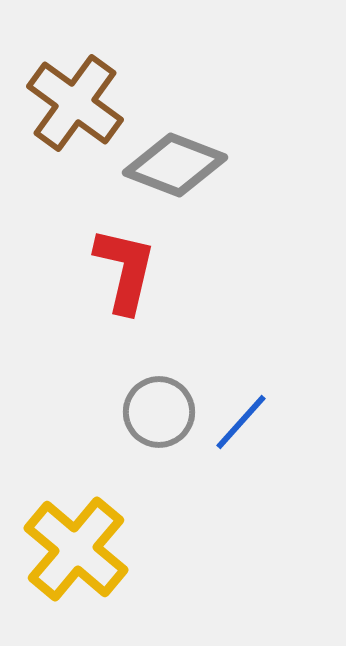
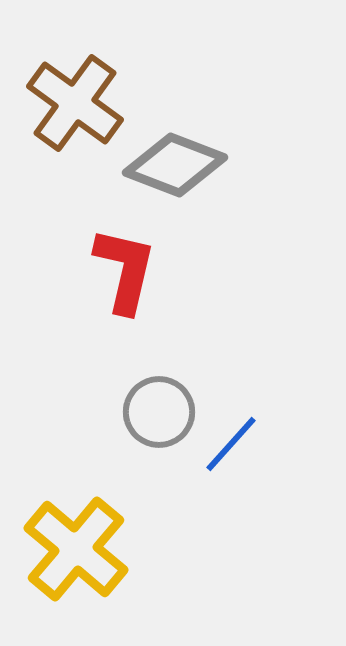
blue line: moved 10 px left, 22 px down
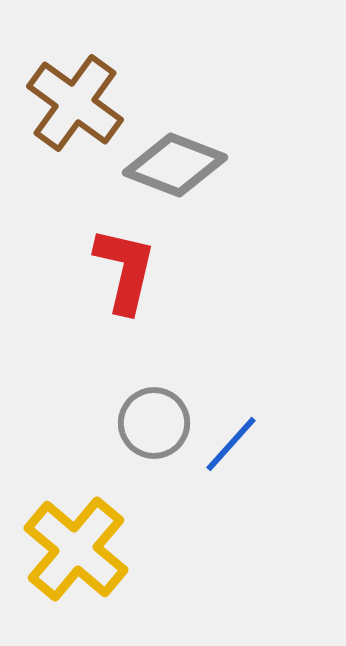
gray circle: moved 5 px left, 11 px down
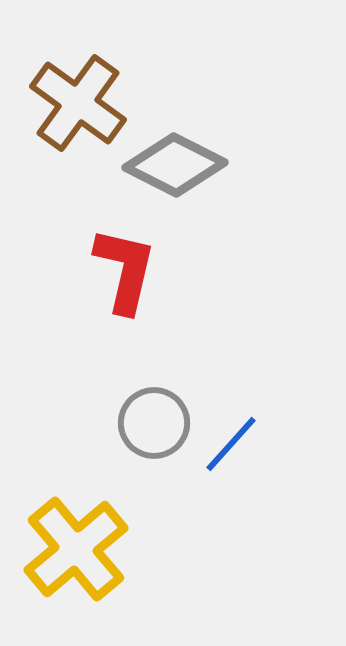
brown cross: moved 3 px right
gray diamond: rotated 6 degrees clockwise
yellow cross: rotated 10 degrees clockwise
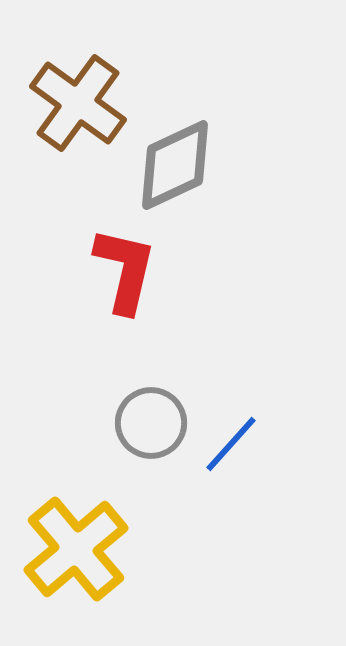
gray diamond: rotated 52 degrees counterclockwise
gray circle: moved 3 px left
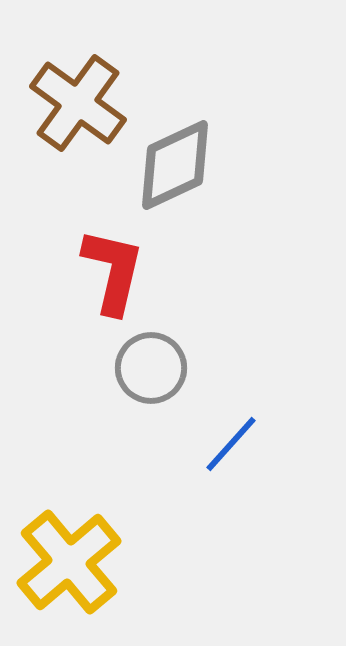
red L-shape: moved 12 px left, 1 px down
gray circle: moved 55 px up
yellow cross: moved 7 px left, 13 px down
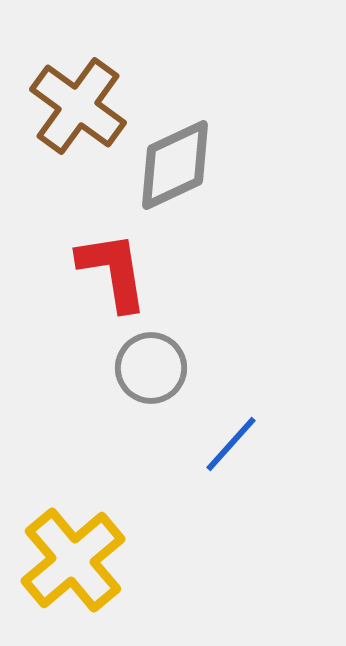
brown cross: moved 3 px down
red L-shape: rotated 22 degrees counterclockwise
yellow cross: moved 4 px right, 2 px up
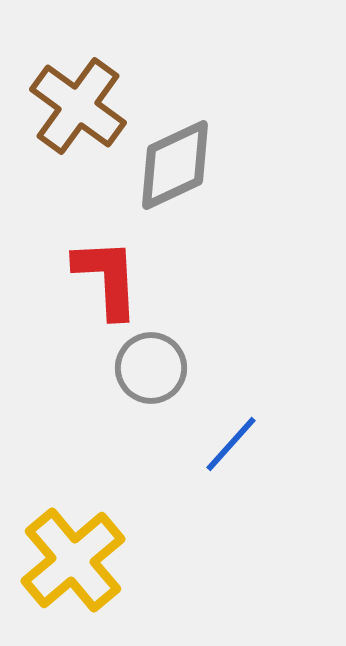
red L-shape: moved 6 px left, 7 px down; rotated 6 degrees clockwise
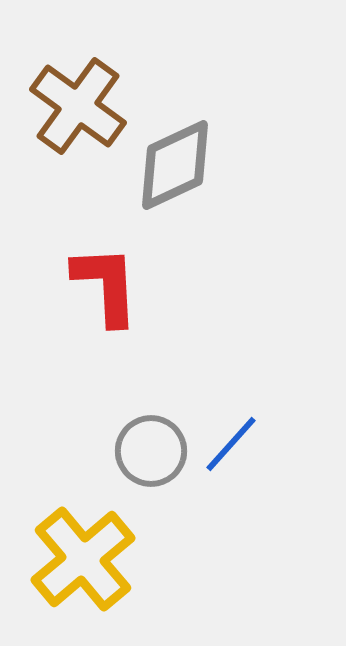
red L-shape: moved 1 px left, 7 px down
gray circle: moved 83 px down
yellow cross: moved 10 px right, 1 px up
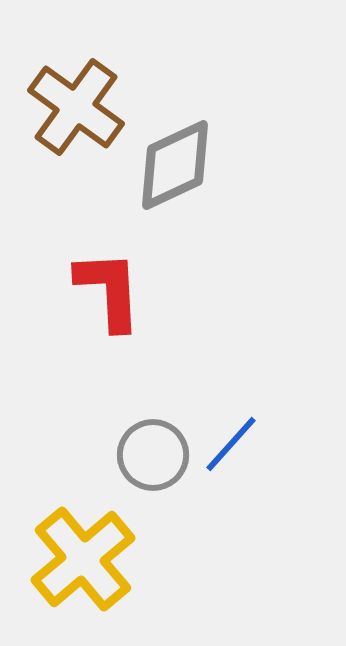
brown cross: moved 2 px left, 1 px down
red L-shape: moved 3 px right, 5 px down
gray circle: moved 2 px right, 4 px down
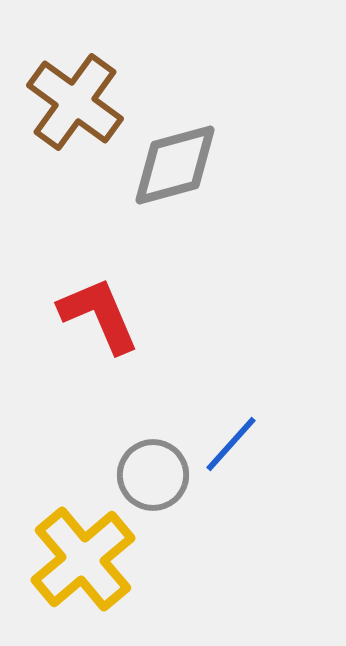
brown cross: moved 1 px left, 5 px up
gray diamond: rotated 10 degrees clockwise
red L-shape: moved 10 px left, 25 px down; rotated 20 degrees counterclockwise
gray circle: moved 20 px down
